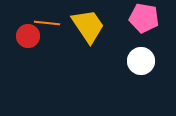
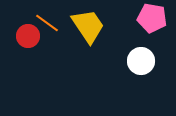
pink pentagon: moved 8 px right
orange line: rotated 30 degrees clockwise
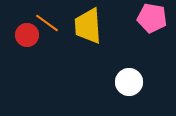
yellow trapezoid: rotated 150 degrees counterclockwise
red circle: moved 1 px left, 1 px up
white circle: moved 12 px left, 21 px down
